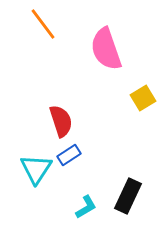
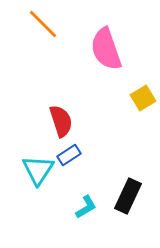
orange line: rotated 8 degrees counterclockwise
cyan triangle: moved 2 px right, 1 px down
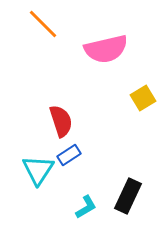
pink semicircle: rotated 84 degrees counterclockwise
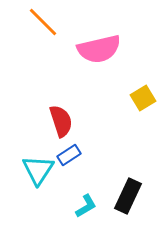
orange line: moved 2 px up
pink semicircle: moved 7 px left
cyan L-shape: moved 1 px up
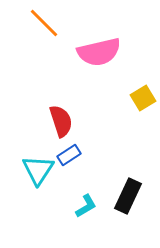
orange line: moved 1 px right, 1 px down
pink semicircle: moved 3 px down
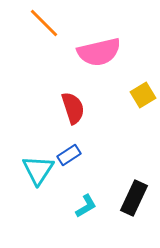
yellow square: moved 3 px up
red semicircle: moved 12 px right, 13 px up
black rectangle: moved 6 px right, 2 px down
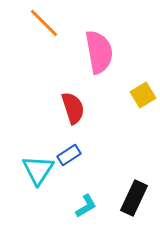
pink semicircle: rotated 87 degrees counterclockwise
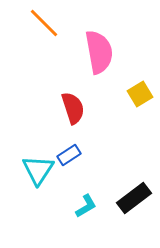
yellow square: moved 3 px left, 1 px up
black rectangle: rotated 28 degrees clockwise
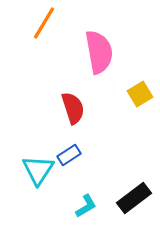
orange line: rotated 76 degrees clockwise
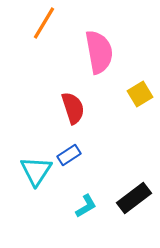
cyan triangle: moved 2 px left, 1 px down
